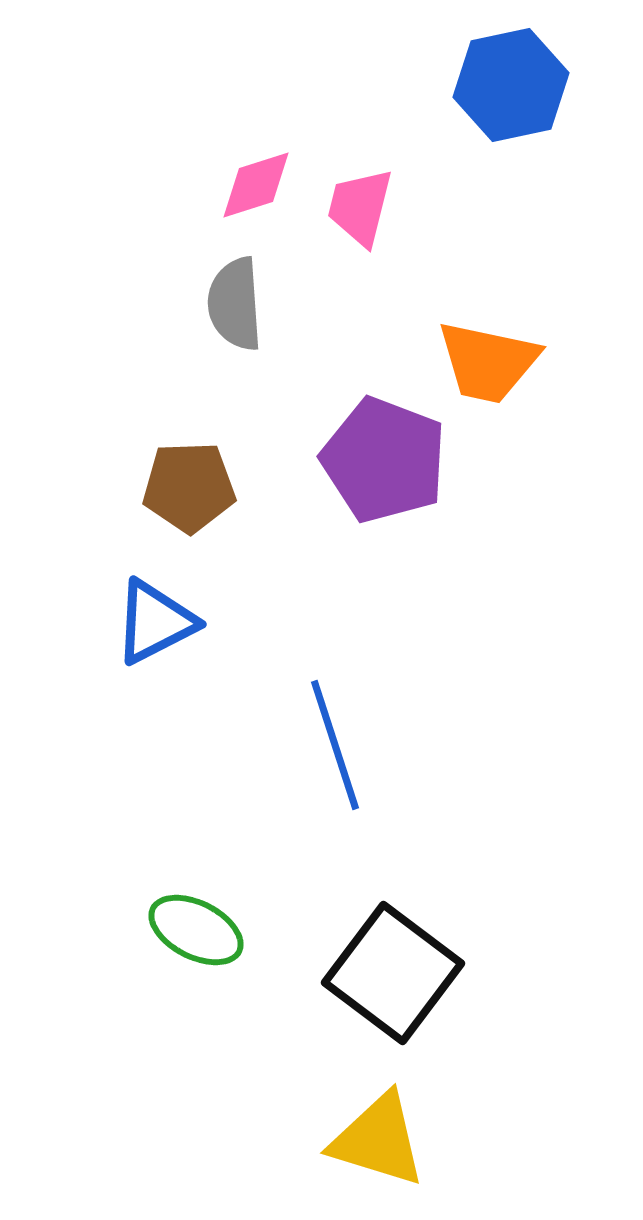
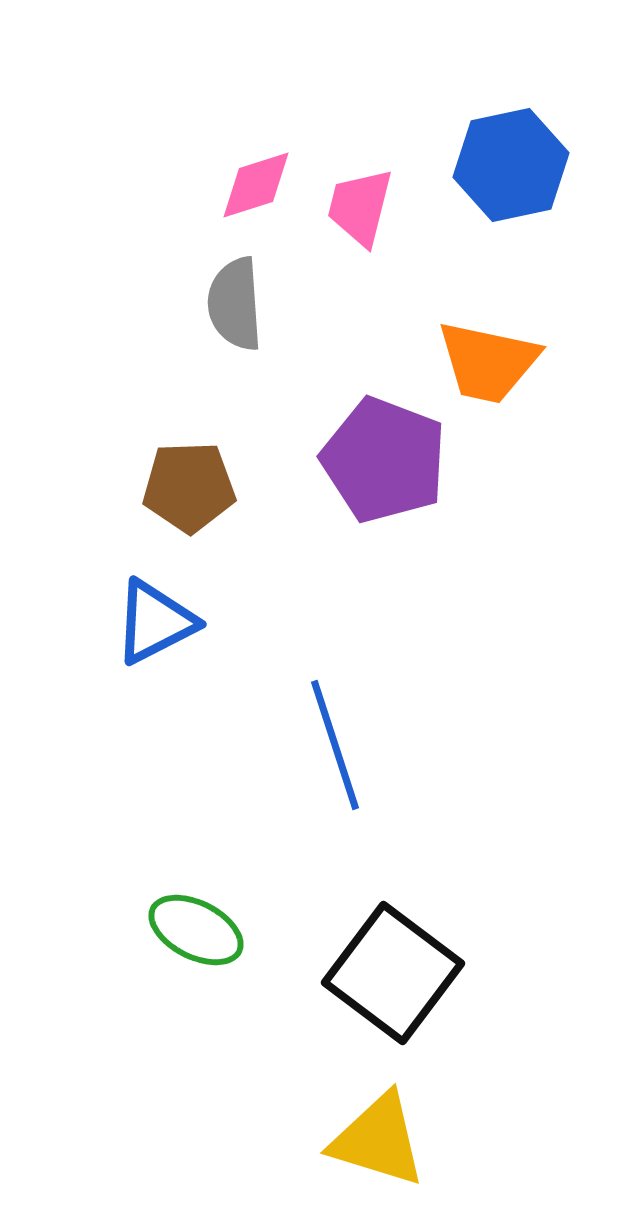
blue hexagon: moved 80 px down
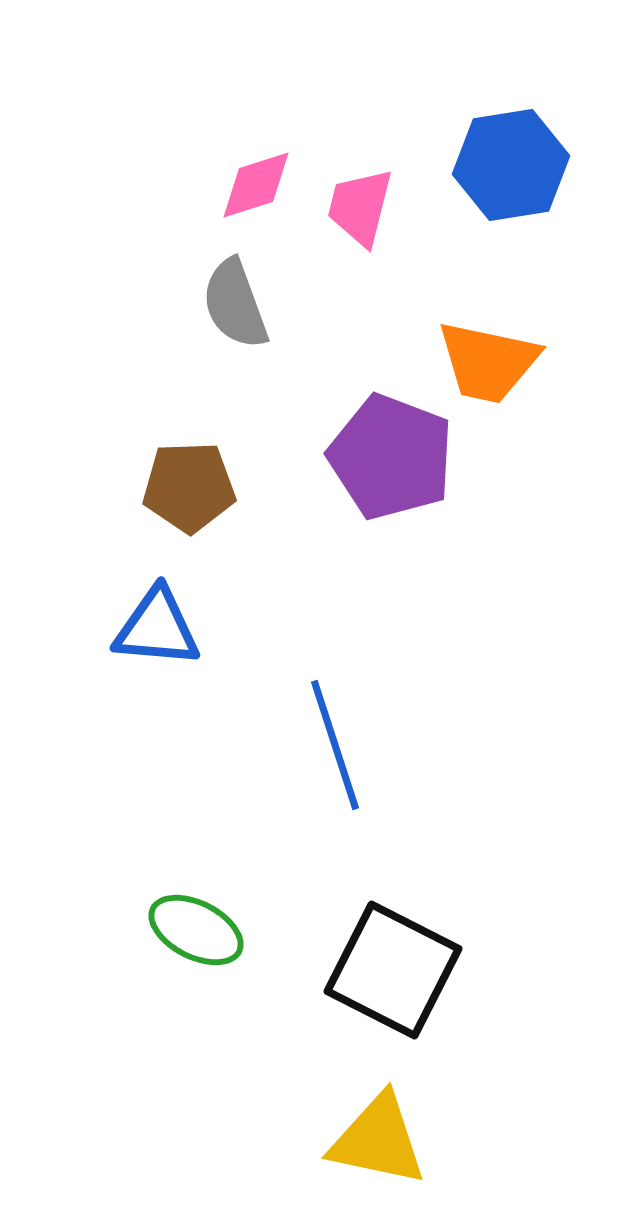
blue hexagon: rotated 3 degrees clockwise
gray semicircle: rotated 16 degrees counterclockwise
purple pentagon: moved 7 px right, 3 px up
blue triangle: moved 2 px right, 6 px down; rotated 32 degrees clockwise
black square: moved 3 px up; rotated 10 degrees counterclockwise
yellow triangle: rotated 5 degrees counterclockwise
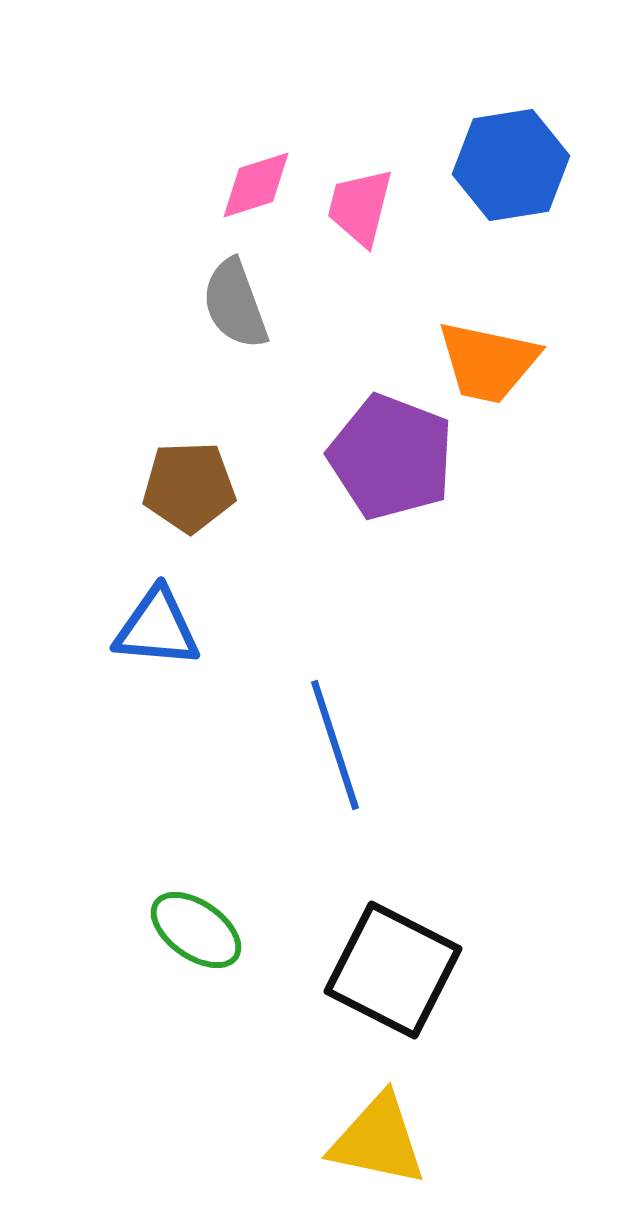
green ellipse: rotated 8 degrees clockwise
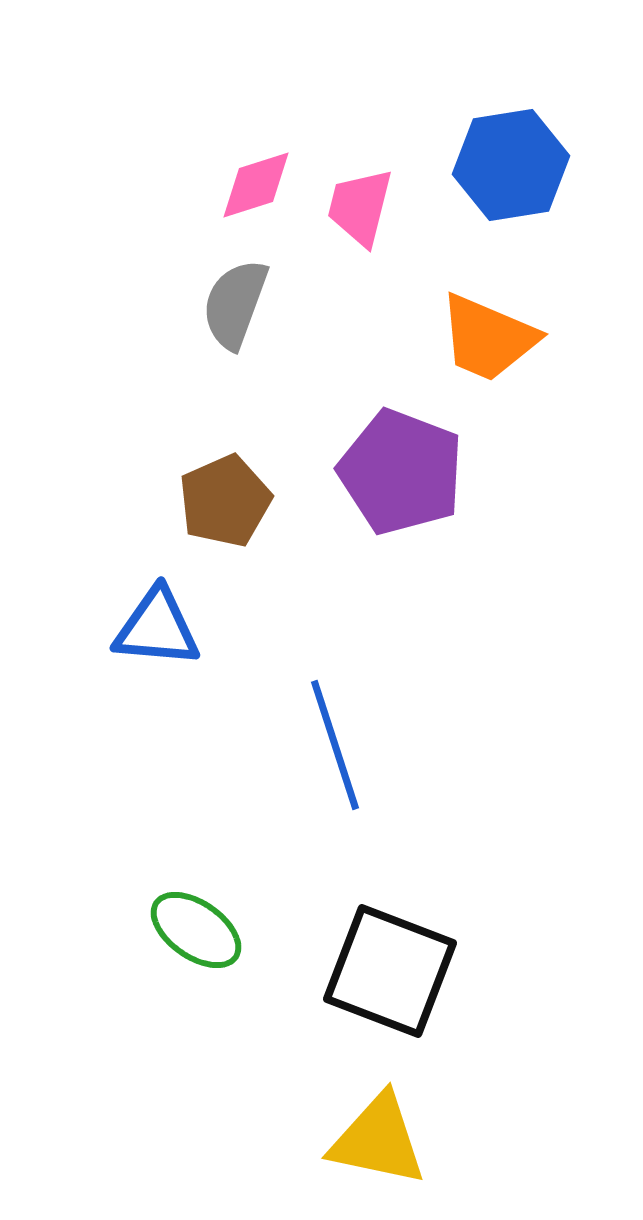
gray semicircle: rotated 40 degrees clockwise
orange trapezoid: moved 24 px up; rotated 11 degrees clockwise
purple pentagon: moved 10 px right, 15 px down
brown pentagon: moved 36 px right, 14 px down; rotated 22 degrees counterclockwise
black square: moved 3 px left, 1 px down; rotated 6 degrees counterclockwise
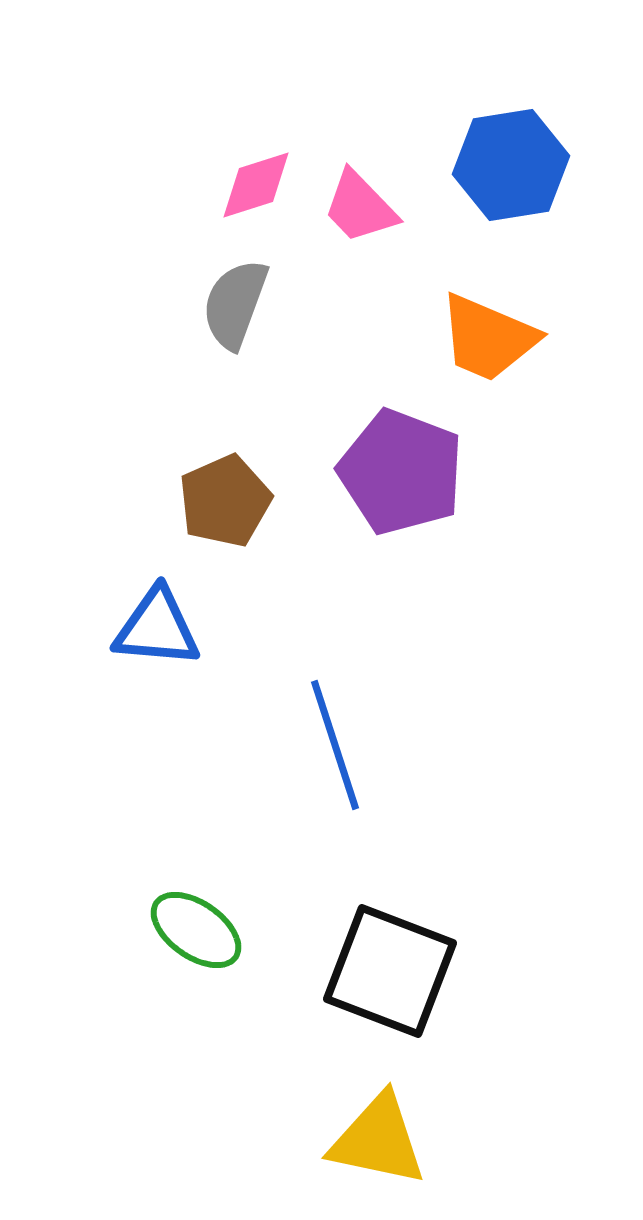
pink trapezoid: rotated 58 degrees counterclockwise
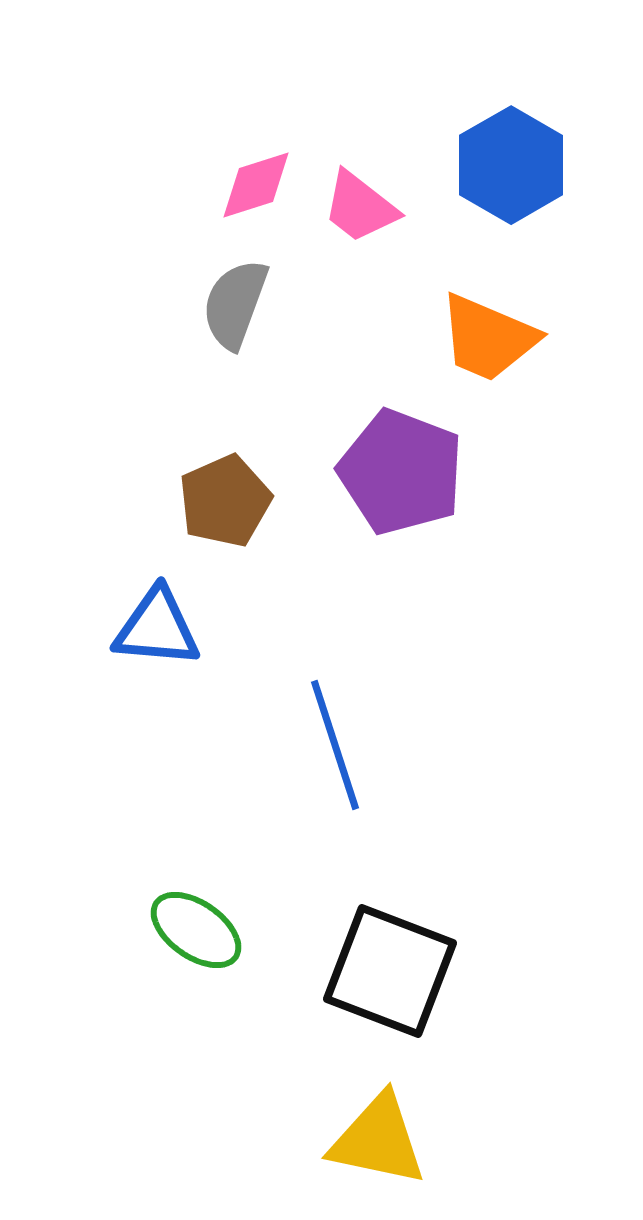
blue hexagon: rotated 21 degrees counterclockwise
pink trapezoid: rotated 8 degrees counterclockwise
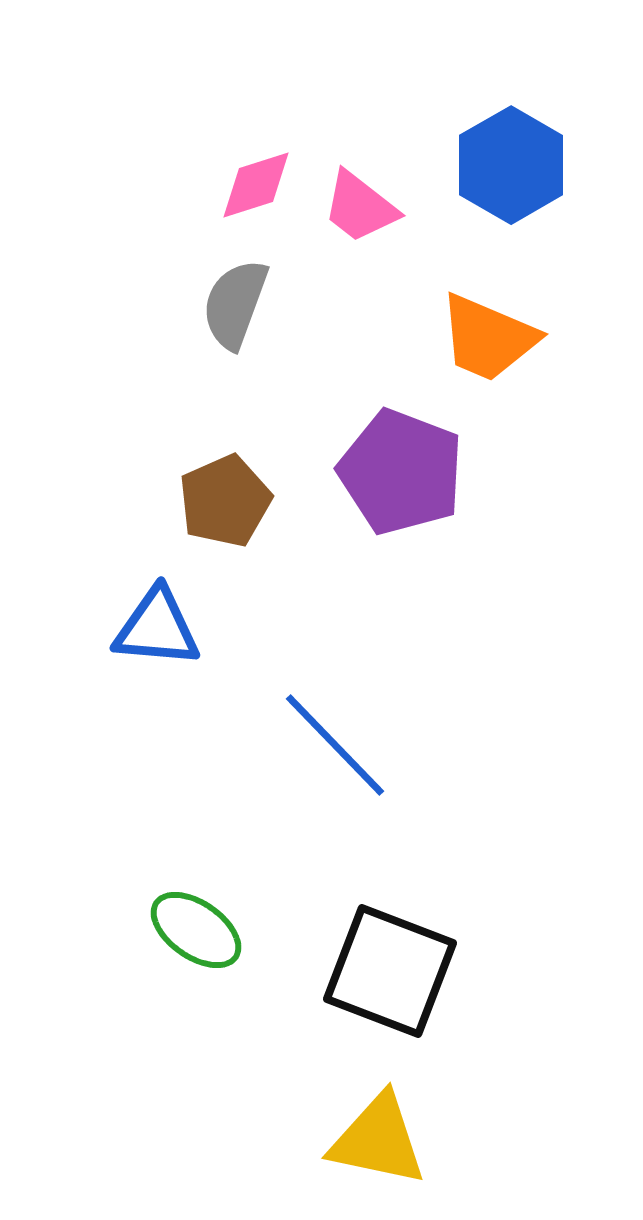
blue line: rotated 26 degrees counterclockwise
